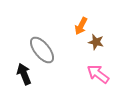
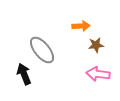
orange arrow: rotated 120 degrees counterclockwise
brown star: moved 3 px down; rotated 21 degrees counterclockwise
pink arrow: rotated 30 degrees counterclockwise
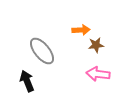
orange arrow: moved 4 px down
gray ellipse: moved 1 px down
black arrow: moved 3 px right, 7 px down
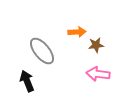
orange arrow: moved 4 px left, 2 px down
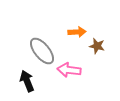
brown star: moved 1 px right, 1 px down; rotated 21 degrees clockwise
pink arrow: moved 29 px left, 4 px up
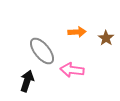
brown star: moved 9 px right, 8 px up; rotated 21 degrees clockwise
pink arrow: moved 3 px right
black arrow: rotated 40 degrees clockwise
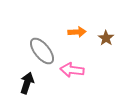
black arrow: moved 2 px down
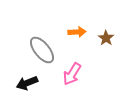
gray ellipse: moved 1 px up
pink arrow: moved 4 px down; rotated 65 degrees counterclockwise
black arrow: rotated 130 degrees counterclockwise
